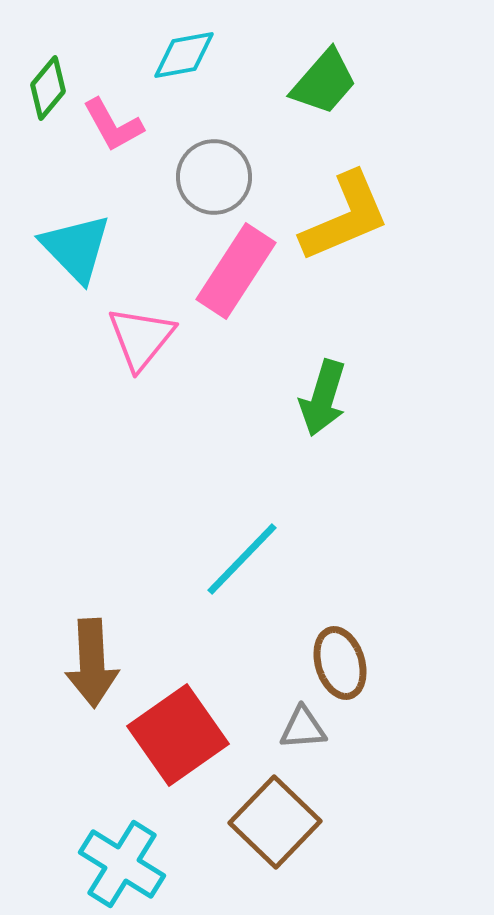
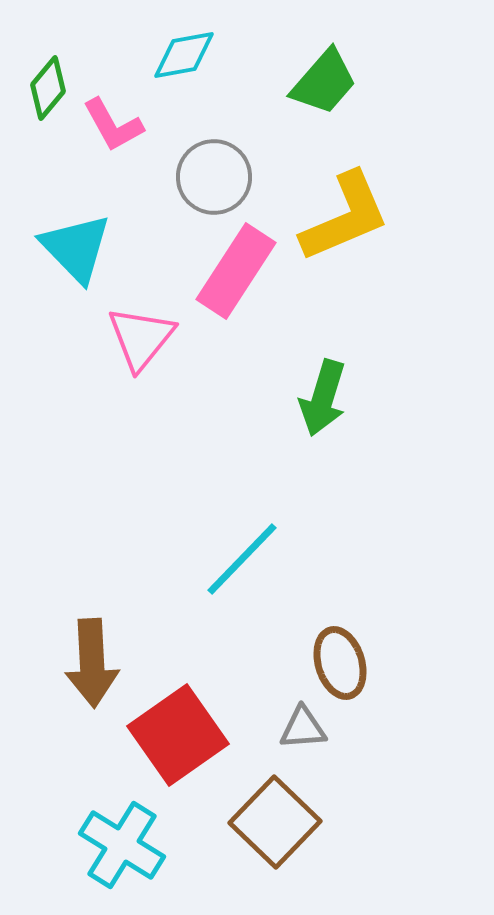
cyan cross: moved 19 px up
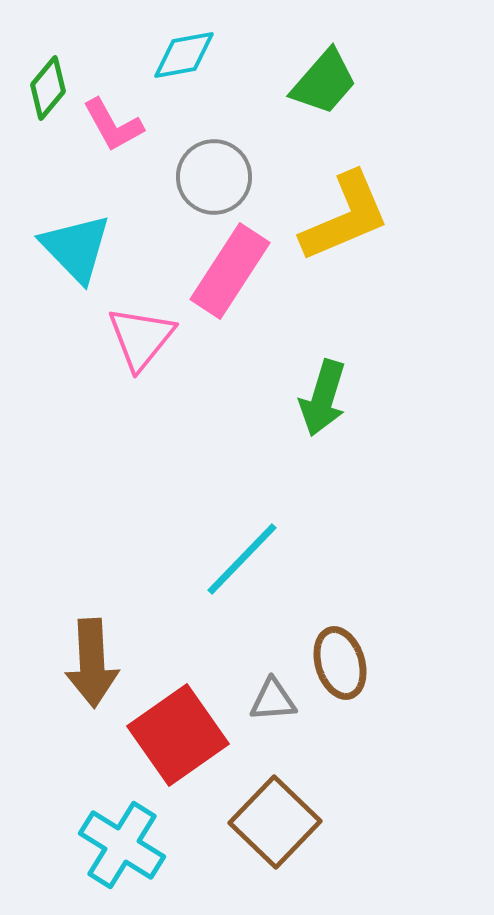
pink rectangle: moved 6 px left
gray triangle: moved 30 px left, 28 px up
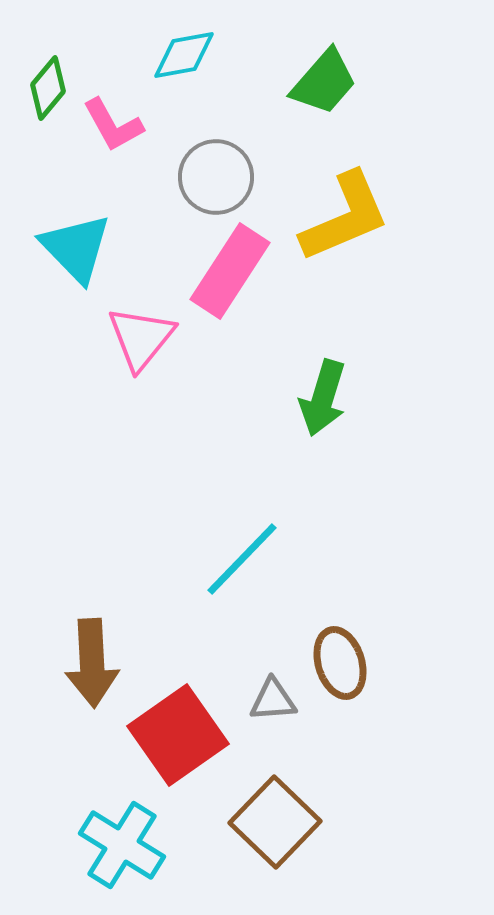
gray circle: moved 2 px right
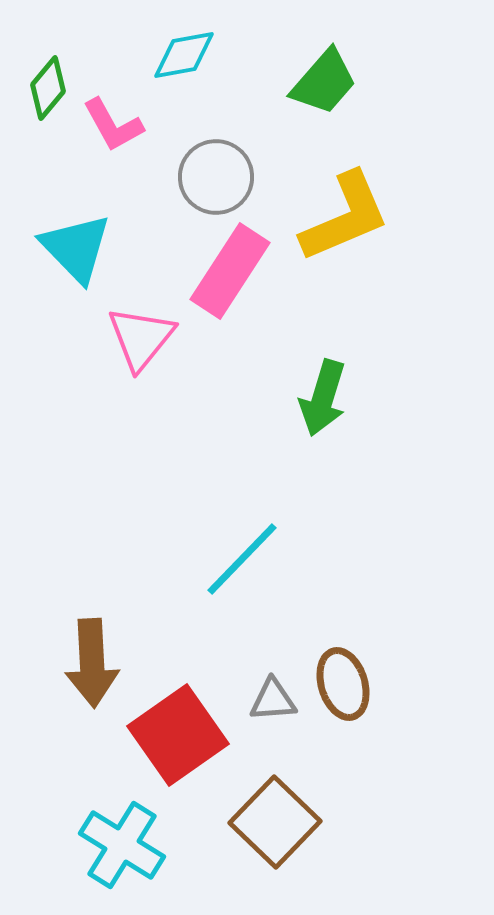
brown ellipse: moved 3 px right, 21 px down
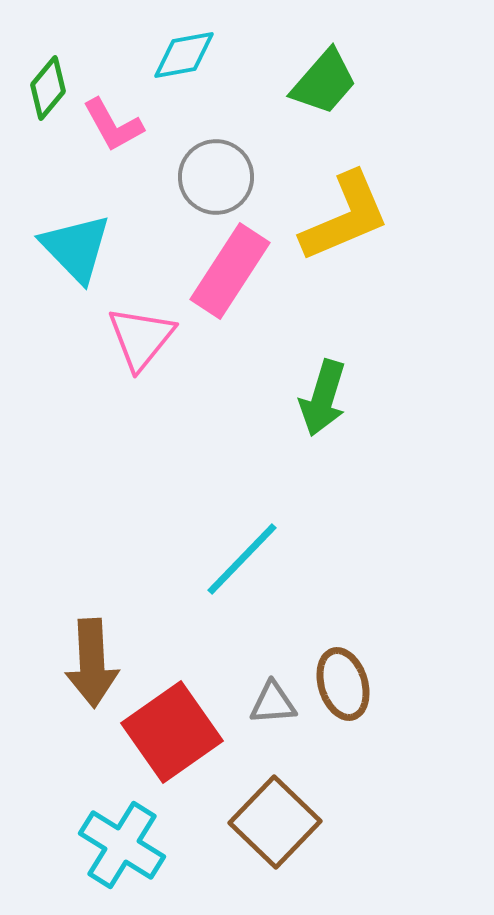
gray triangle: moved 3 px down
red square: moved 6 px left, 3 px up
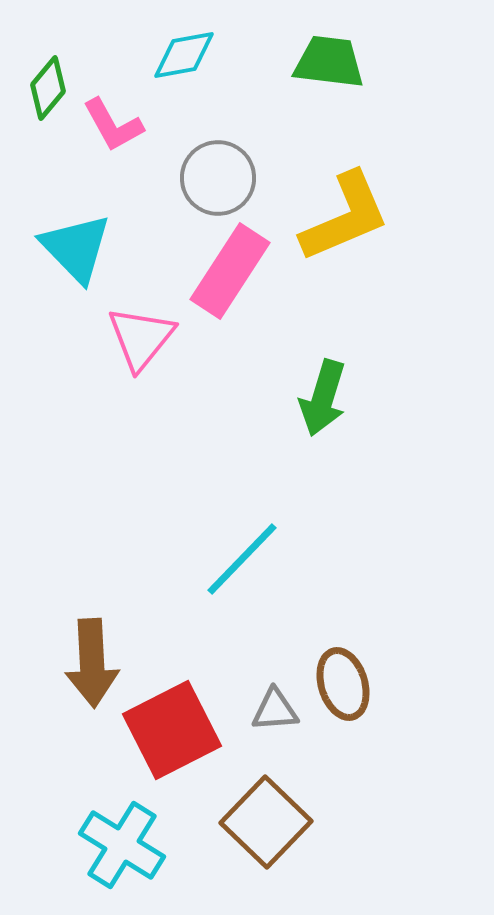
green trapezoid: moved 5 px right, 20 px up; rotated 124 degrees counterclockwise
gray circle: moved 2 px right, 1 px down
gray triangle: moved 2 px right, 7 px down
red square: moved 2 px up; rotated 8 degrees clockwise
brown square: moved 9 px left
